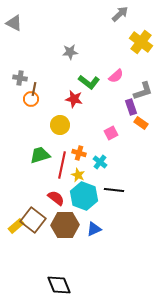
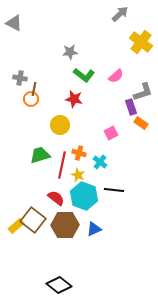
green L-shape: moved 5 px left, 7 px up
gray L-shape: moved 1 px down
black diamond: rotated 30 degrees counterclockwise
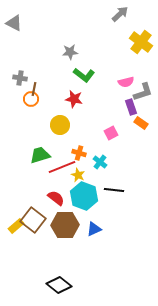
pink semicircle: moved 10 px right, 6 px down; rotated 28 degrees clockwise
red line: moved 2 px down; rotated 56 degrees clockwise
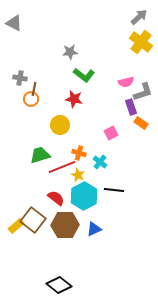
gray arrow: moved 19 px right, 3 px down
cyan hexagon: rotated 12 degrees clockwise
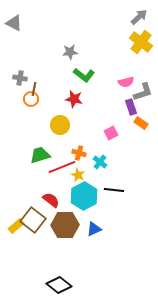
red semicircle: moved 5 px left, 2 px down
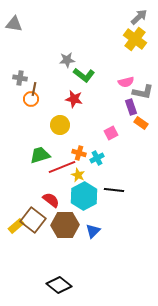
gray triangle: moved 1 px down; rotated 18 degrees counterclockwise
yellow cross: moved 6 px left, 3 px up
gray star: moved 3 px left, 8 px down
gray L-shape: rotated 30 degrees clockwise
cyan cross: moved 3 px left, 4 px up; rotated 24 degrees clockwise
blue triangle: moved 1 px left, 2 px down; rotated 21 degrees counterclockwise
